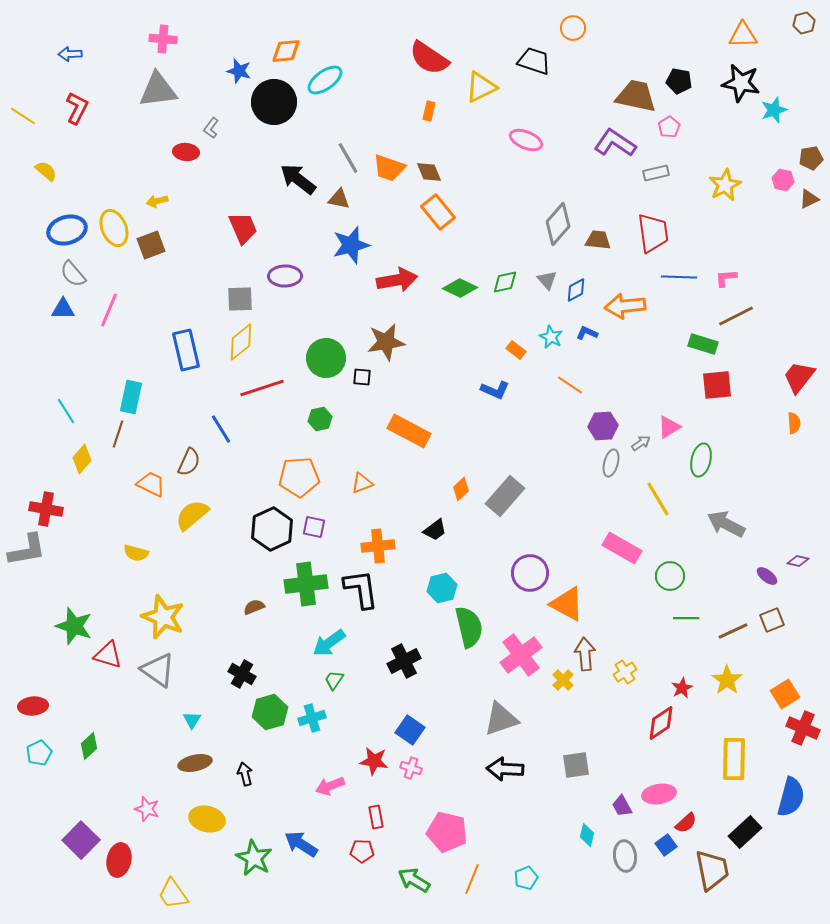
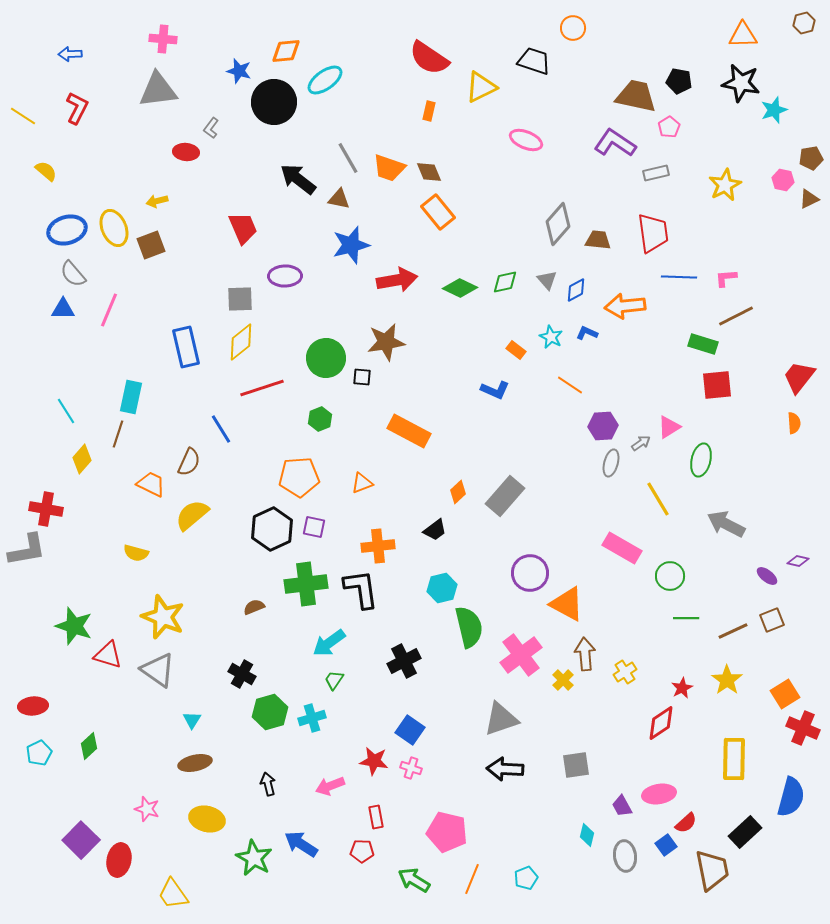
blue rectangle at (186, 350): moved 3 px up
green hexagon at (320, 419): rotated 10 degrees counterclockwise
orange diamond at (461, 489): moved 3 px left, 3 px down
black arrow at (245, 774): moved 23 px right, 10 px down
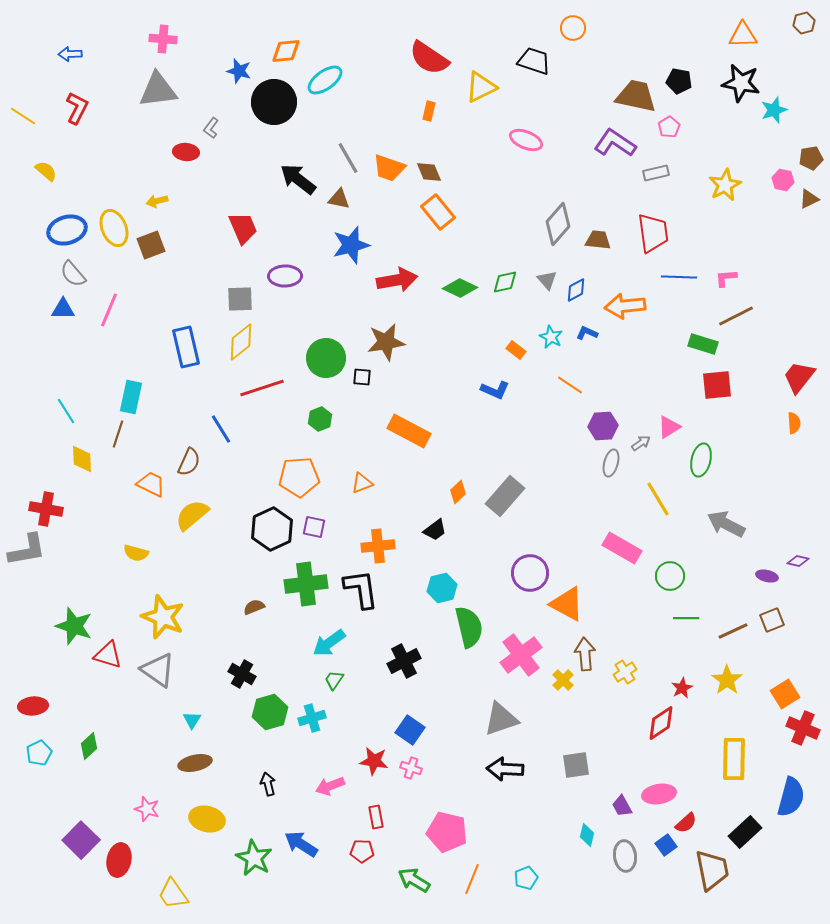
yellow diamond at (82, 459): rotated 44 degrees counterclockwise
purple ellipse at (767, 576): rotated 25 degrees counterclockwise
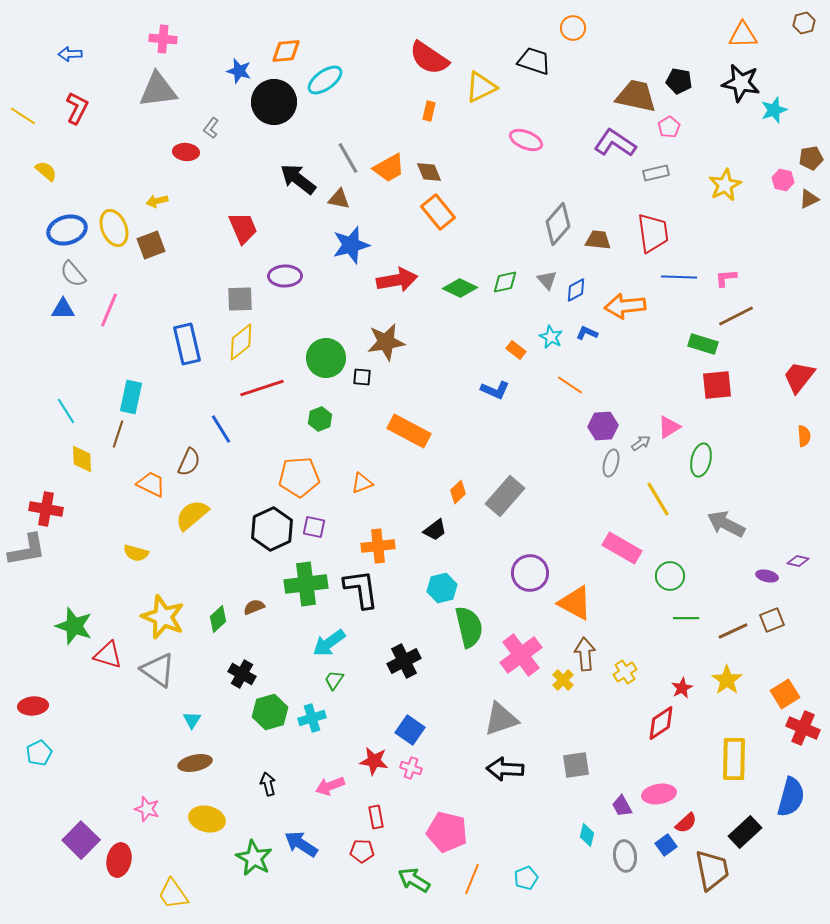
orange trapezoid at (389, 168): rotated 48 degrees counterclockwise
blue rectangle at (186, 347): moved 1 px right, 3 px up
orange semicircle at (794, 423): moved 10 px right, 13 px down
orange triangle at (567, 604): moved 8 px right, 1 px up
green diamond at (89, 746): moved 129 px right, 127 px up
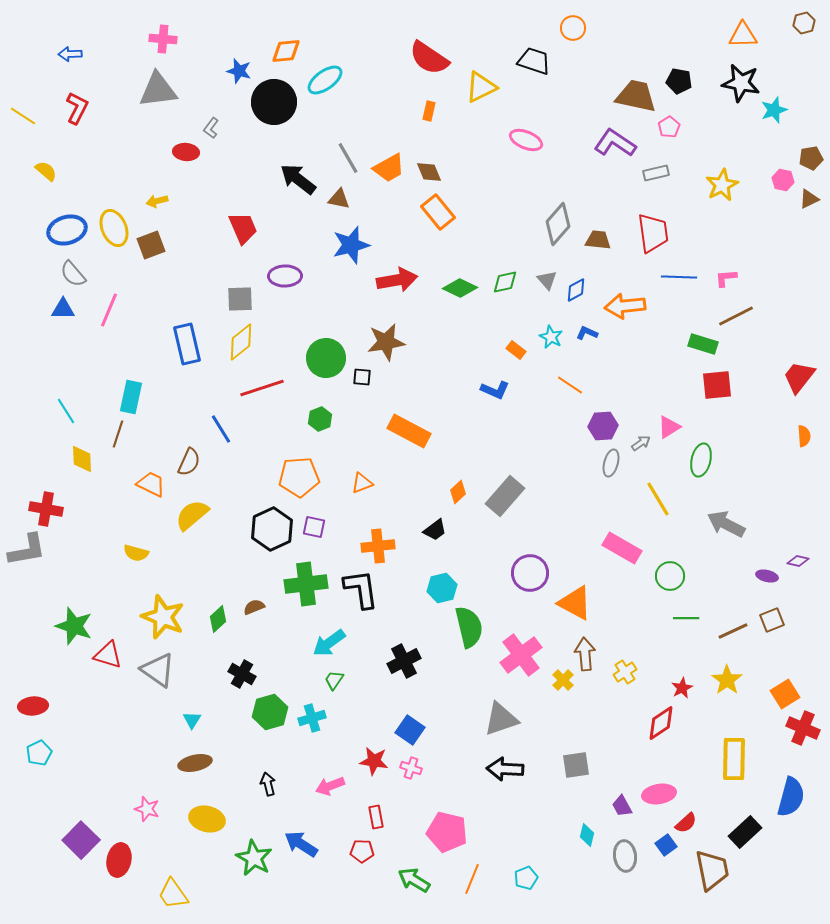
yellow star at (725, 185): moved 3 px left
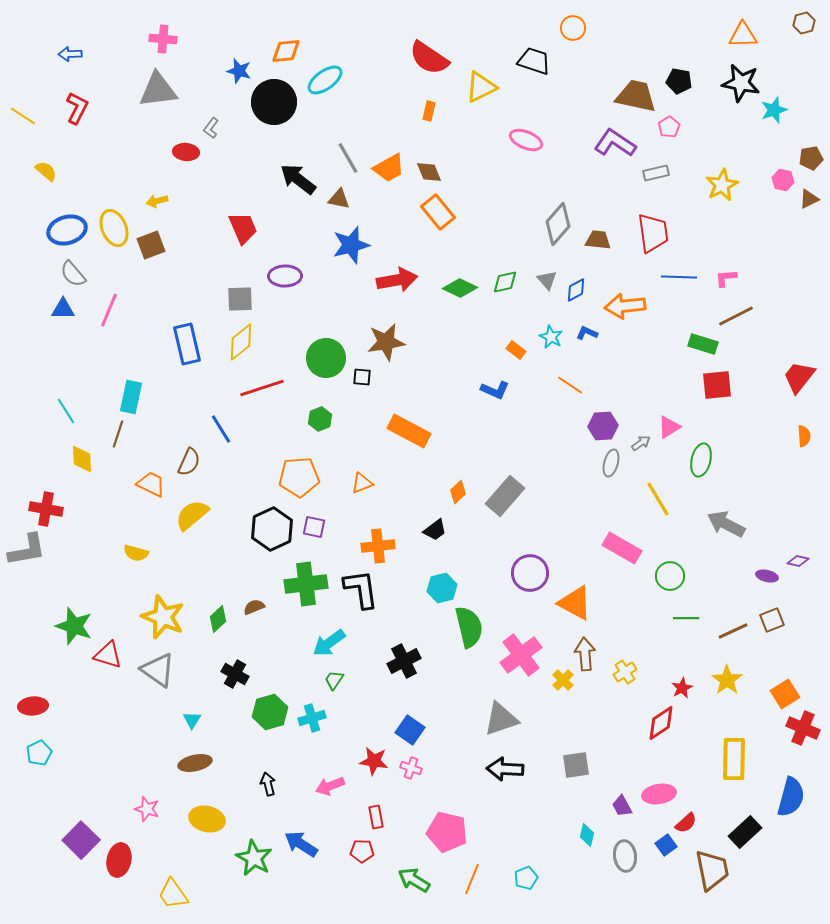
black cross at (242, 674): moved 7 px left
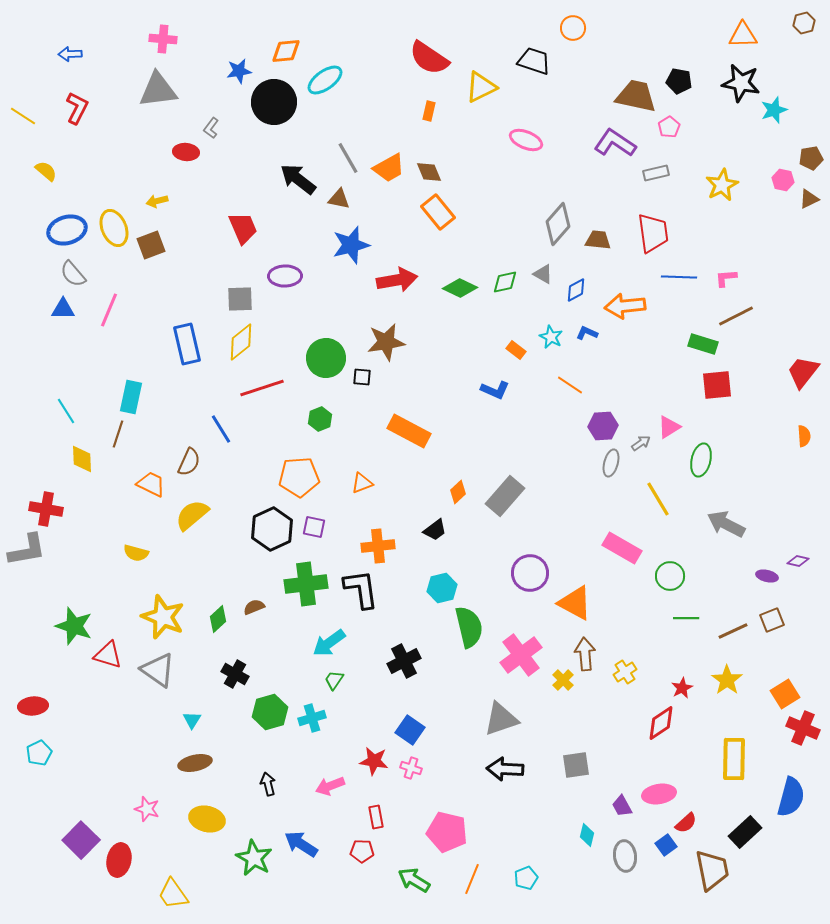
blue star at (239, 71): rotated 25 degrees counterclockwise
gray triangle at (547, 280): moved 4 px left, 6 px up; rotated 20 degrees counterclockwise
red trapezoid at (799, 377): moved 4 px right, 5 px up
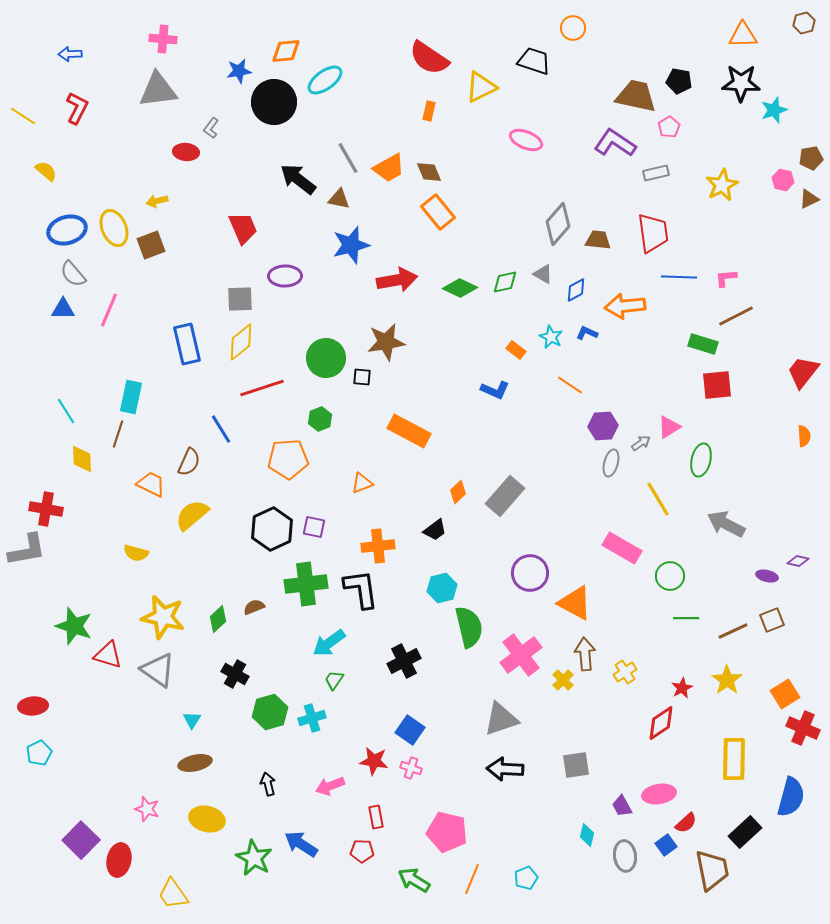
black star at (741, 83): rotated 9 degrees counterclockwise
orange pentagon at (299, 477): moved 11 px left, 18 px up
yellow star at (163, 617): rotated 9 degrees counterclockwise
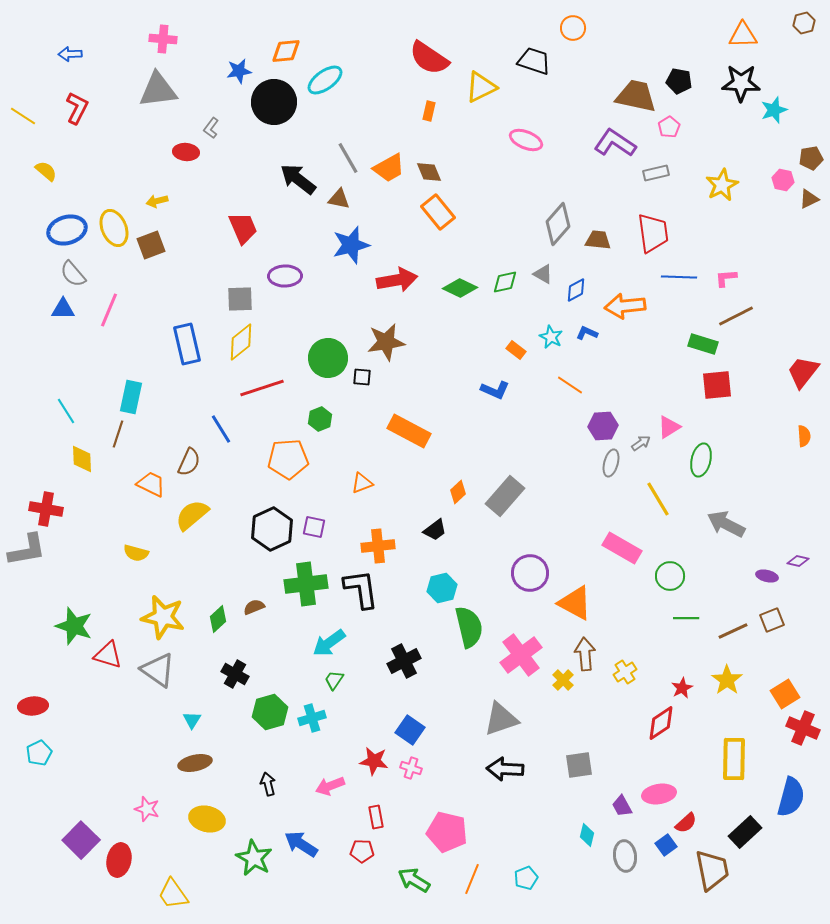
green circle at (326, 358): moved 2 px right
gray square at (576, 765): moved 3 px right
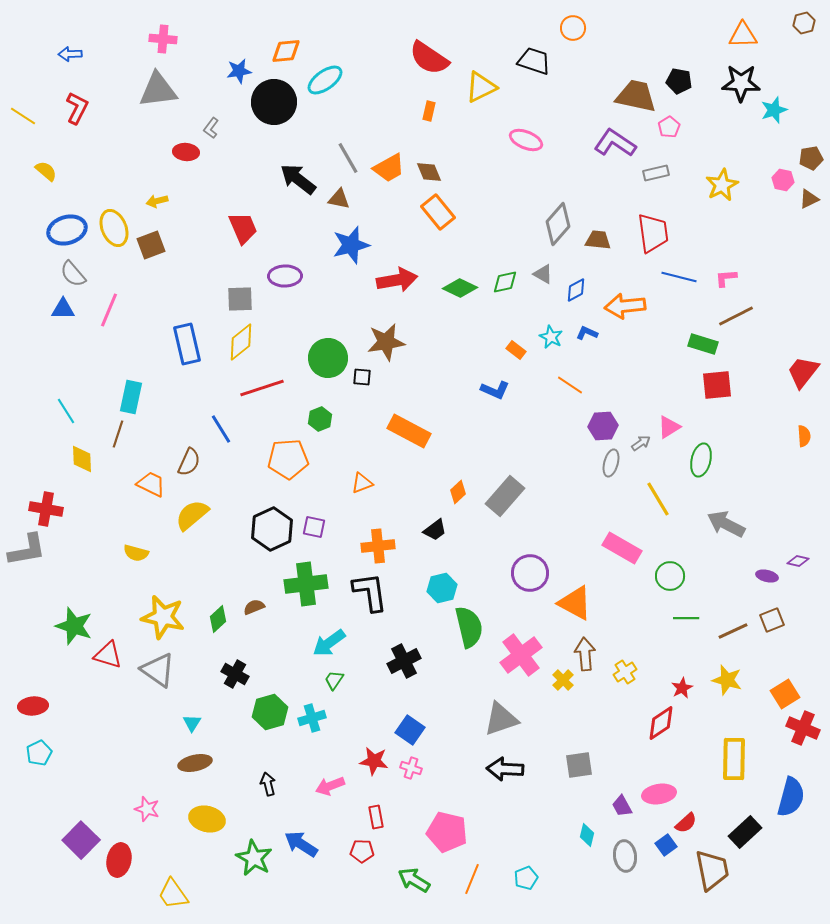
blue line at (679, 277): rotated 12 degrees clockwise
black L-shape at (361, 589): moved 9 px right, 3 px down
yellow star at (727, 680): rotated 20 degrees counterclockwise
cyan triangle at (192, 720): moved 3 px down
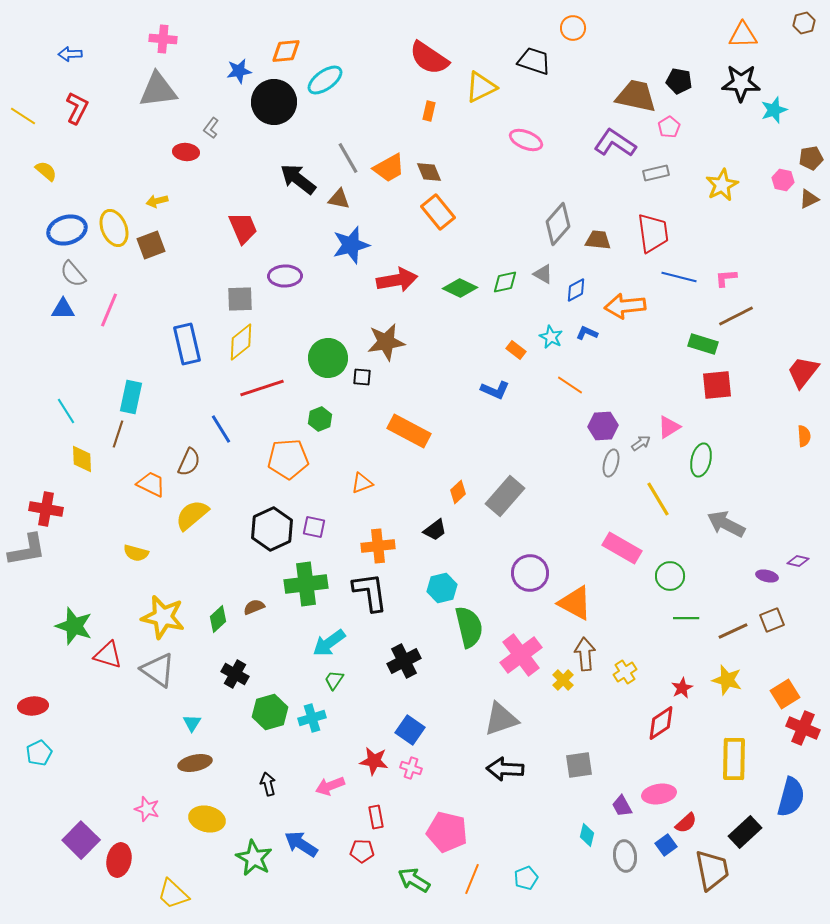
yellow trapezoid at (173, 894): rotated 12 degrees counterclockwise
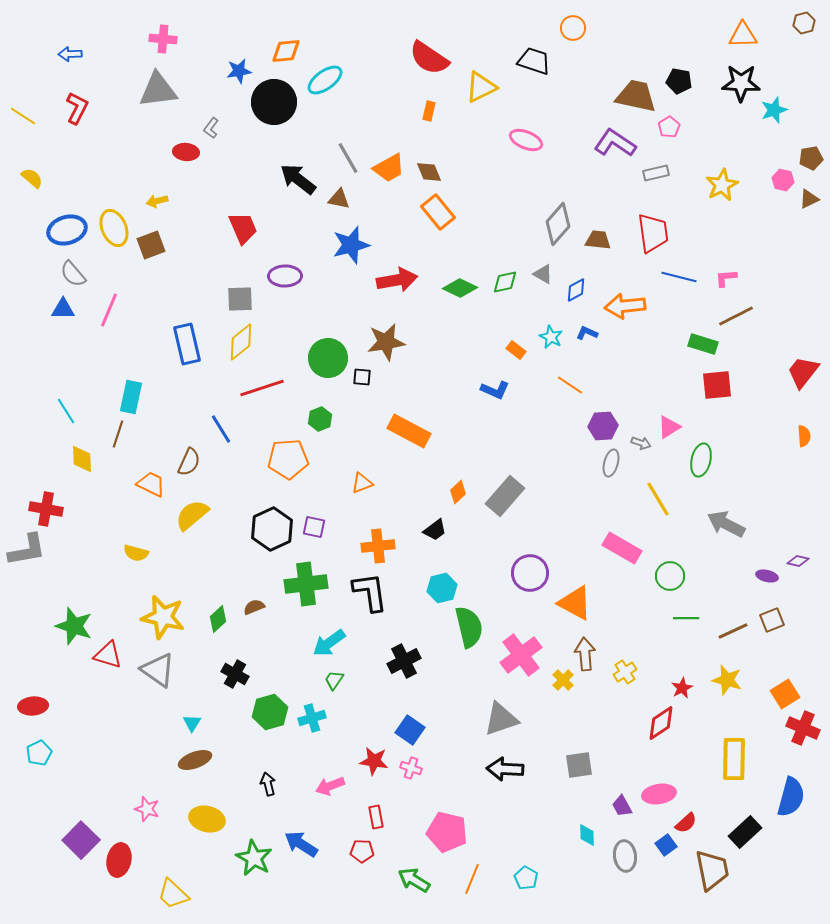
yellow semicircle at (46, 171): moved 14 px left, 7 px down
gray arrow at (641, 443): rotated 54 degrees clockwise
brown ellipse at (195, 763): moved 3 px up; rotated 8 degrees counterclockwise
cyan diamond at (587, 835): rotated 15 degrees counterclockwise
cyan pentagon at (526, 878): rotated 20 degrees counterclockwise
